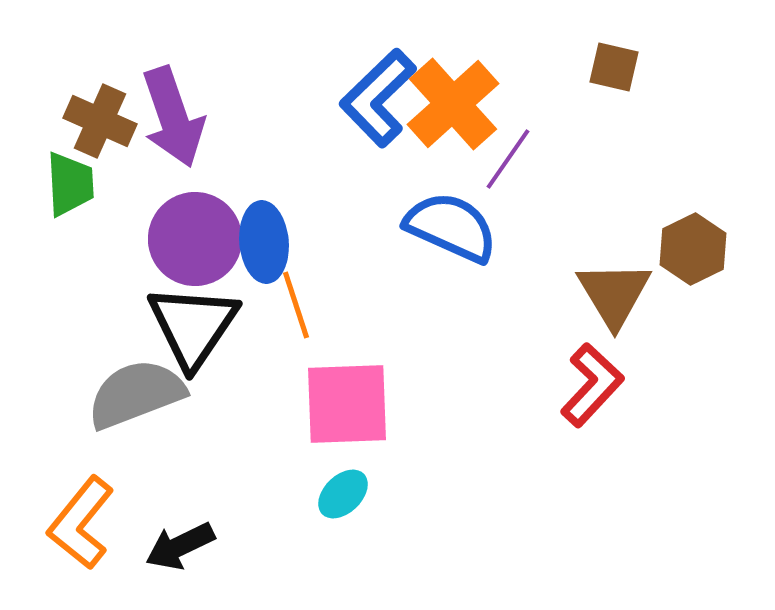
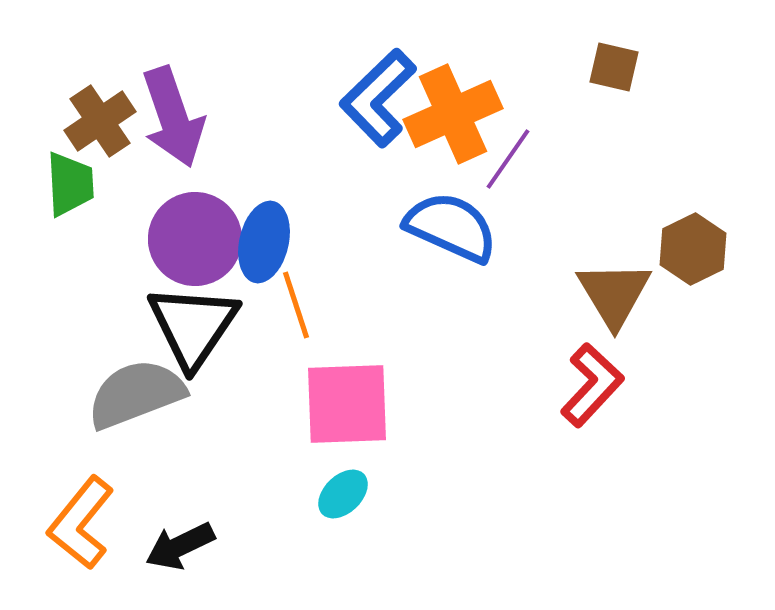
orange cross: moved 10 px down; rotated 18 degrees clockwise
brown cross: rotated 32 degrees clockwise
blue ellipse: rotated 18 degrees clockwise
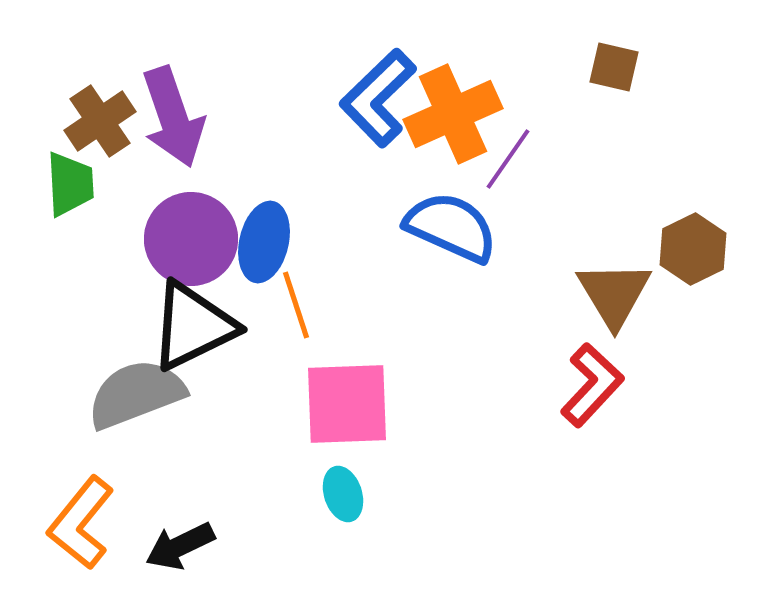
purple circle: moved 4 px left
black triangle: rotated 30 degrees clockwise
cyan ellipse: rotated 64 degrees counterclockwise
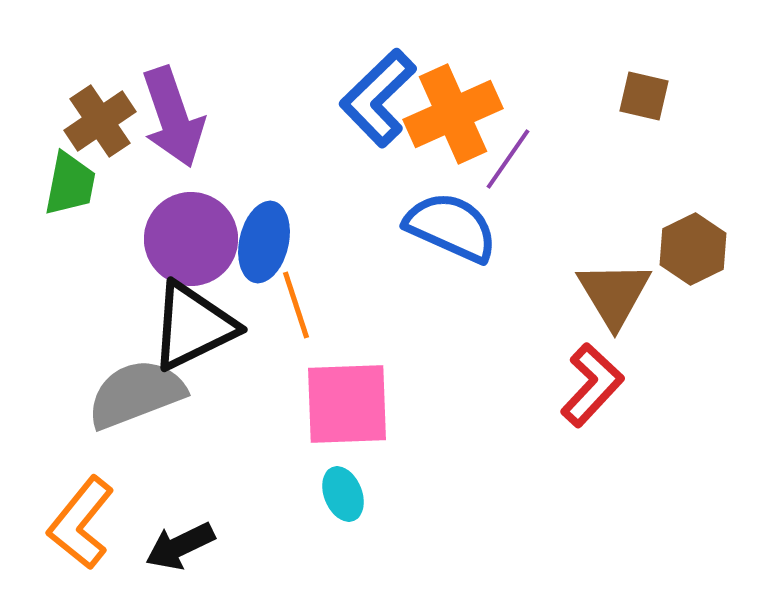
brown square: moved 30 px right, 29 px down
green trapezoid: rotated 14 degrees clockwise
cyan ellipse: rotated 4 degrees counterclockwise
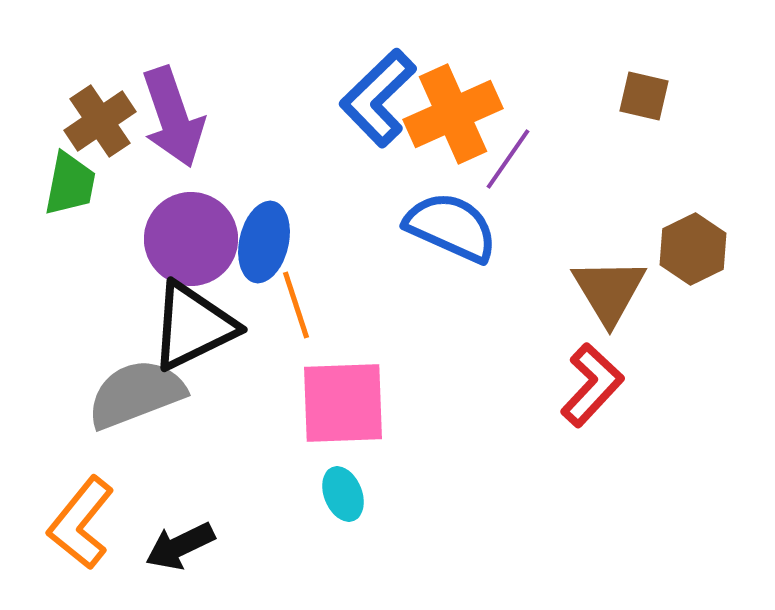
brown triangle: moved 5 px left, 3 px up
pink square: moved 4 px left, 1 px up
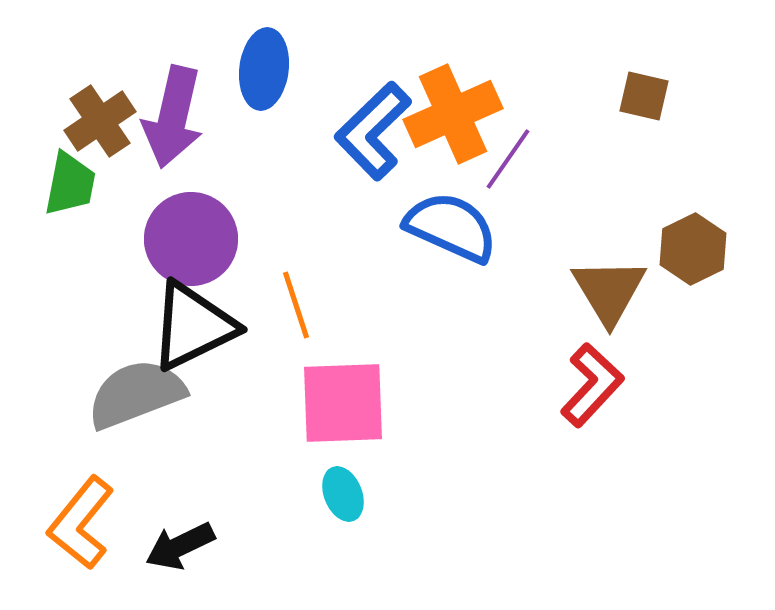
blue L-shape: moved 5 px left, 33 px down
purple arrow: rotated 32 degrees clockwise
blue ellipse: moved 173 px up; rotated 6 degrees counterclockwise
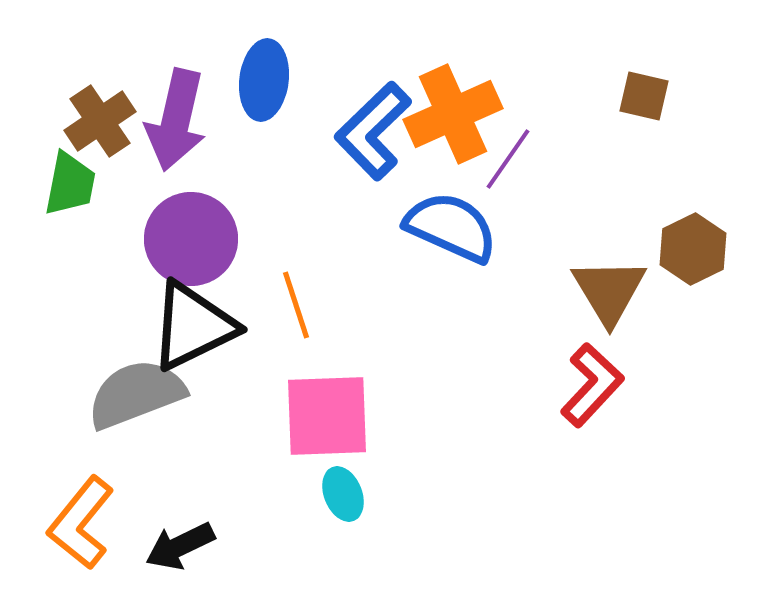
blue ellipse: moved 11 px down
purple arrow: moved 3 px right, 3 px down
pink square: moved 16 px left, 13 px down
